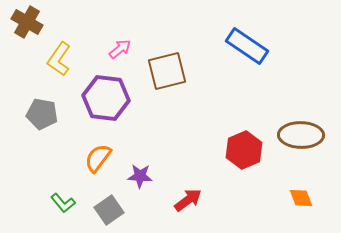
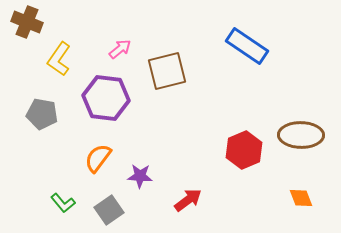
brown cross: rotated 8 degrees counterclockwise
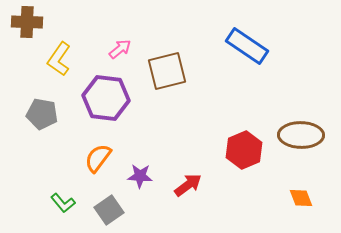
brown cross: rotated 20 degrees counterclockwise
red arrow: moved 15 px up
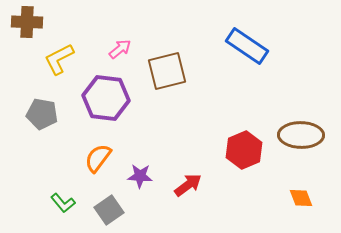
yellow L-shape: rotated 28 degrees clockwise
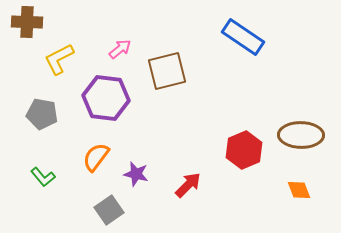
blue rectangle: moved 4 px left, 9 px up
orange semicircle: moved 2 px left, 1 px up
purple star: moved 4 px left, 2 px up; rotated 10 degrees clockwise
red arrow: rotated 8 degrees counterclockwise
orange diamond: moved 2 px left, 8 px up
green L-shape: moved 20 px left, 26 px up
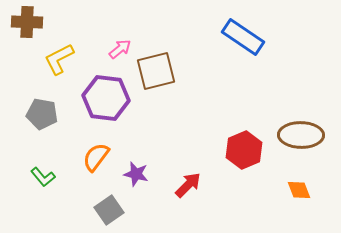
brown square: moved 11 px left
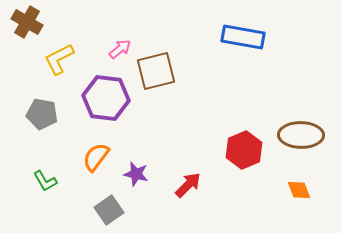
brown cross: rotated 28 degrees clockwise
blue rectangle: rotated 24 degrees counterclockwise
green L-shape: moved 2 px right, 4 px down; rotated 10 degrees clockwise
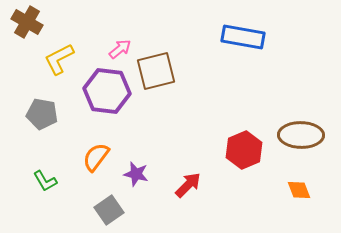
purple hexagon: moved 1 px right, 7 px up
